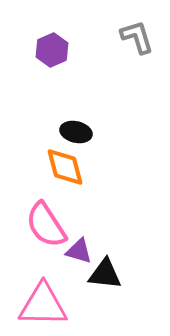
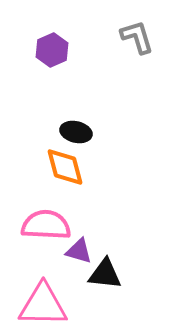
pink semicircle: rotated 126 degrees clockwise
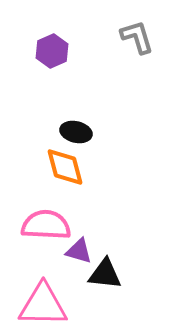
purple hexagon: moved 1 px down
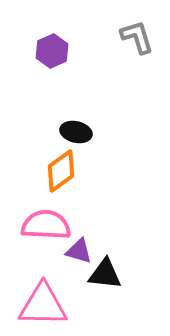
orange diamond: moved 4 px left, 4 px down; rotated 69 degrees clockwise
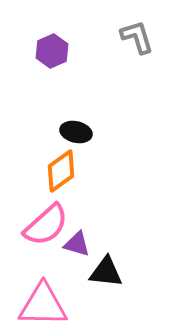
pink semicircle: rotated 135 degrees clockwise
purple triangle: moved 2 px left, 7 px up
black triangle: moved 1 px right, 2 px up
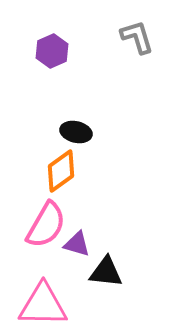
pink semicircle: rotated 18 degrees counterclockwise
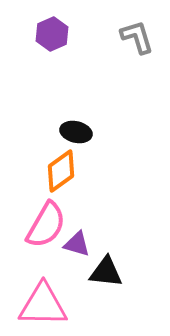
purple hexagon: moved 17 px up
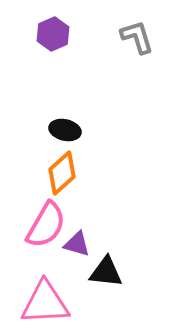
purple hexagon: moved 1 px right
black ellipse: moved 11 px left, 2 px up
orange diamond: moved 1 px right, 2 px down; rotated 6 degrees counterclockwise
pink triangle: moved 2 px right, 2 px up; rotated 4 degrees counterclockwise
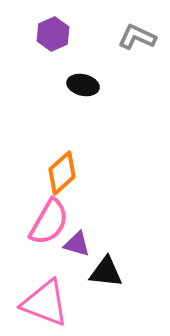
gray L-shape: rotated 48 degrees counterclockwise
black ellipse: moved 18 px right, 45 px up
pink semicircle: moved 3 px right, 3 px up
pink triangle: rotated 24 degrees clockwise
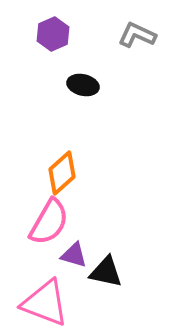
gray L-shape: moved 2 px up
purple triangle: moved 3 px left, 11 px down
black triangle: rotated 6 degrees clockwise
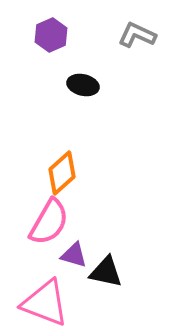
purple hexagon: moved 2 px left, 1 px down
